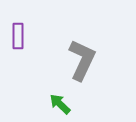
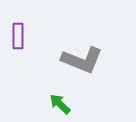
gray L-shape: rotated 87 degrees clockwise
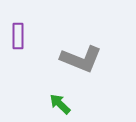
gray L-shape: moved 1 px left, 1 px up
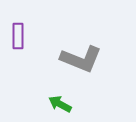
green arrow: rotated 15 degrees counterclockwise
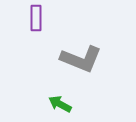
purple rectangle: moved 18 px right, 18 px up
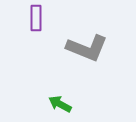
gray L-shape: moved 6 px right, 11 px up
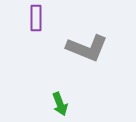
green arrow: rotated 140 degrees counterclockwise
